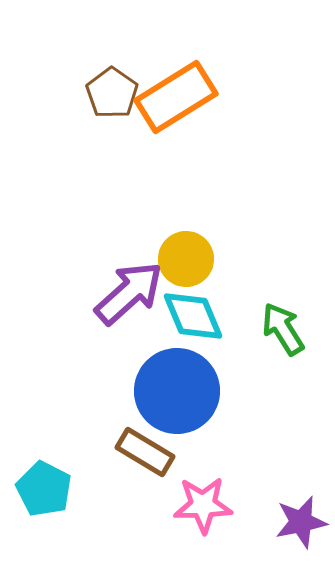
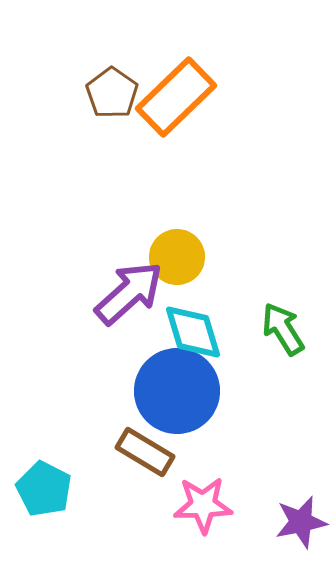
orange rectangle: rotated 12 degrees counterclockwise
yellow circle: moved 9 px left, 2 px up
cyan diamond: moved 16 px down; rotated 6 degrees clockwise
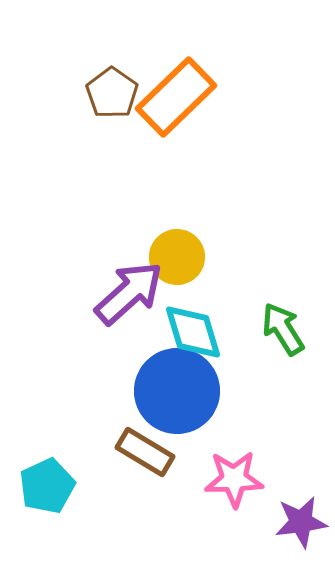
cyan pentagon: moved 3 px right, 3 px up; rotated 20 degrees clockwise
pink star: moved 31 px right, 26 px up
purple star: rotated 4 degrees clockwise
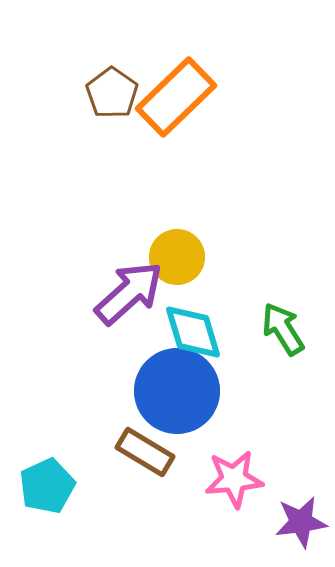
pink star: rotated 4 degrees counterclockwise
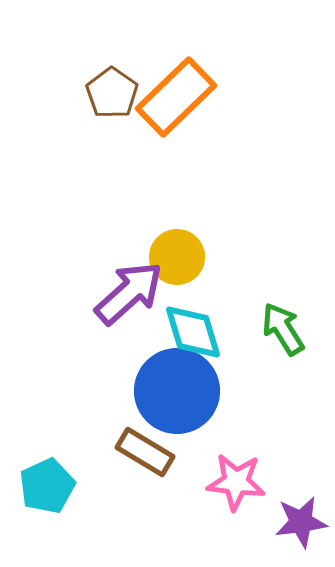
pink star: moved 2 px right, 3 px down; rotated 12 degrees clockwise
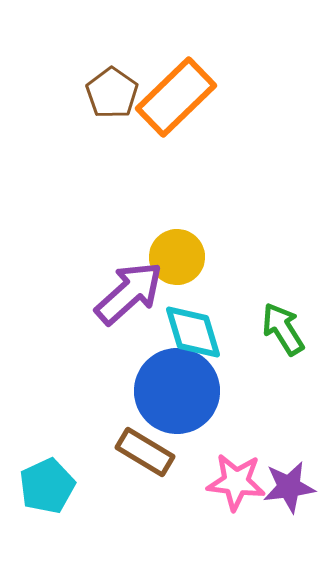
purple star: moved 12 px left, 35 px up
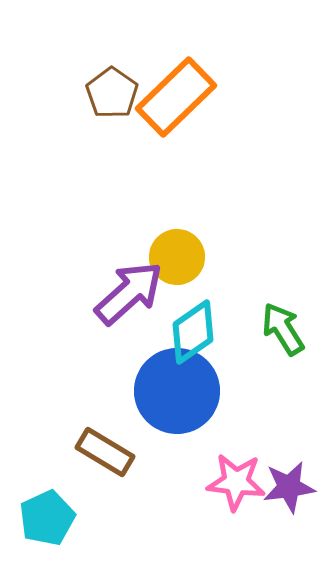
cyan diamond: rotated 72 degrees clockwise
brown rectangle: moved 40 px left
cyan pentagon: moved 32 px down
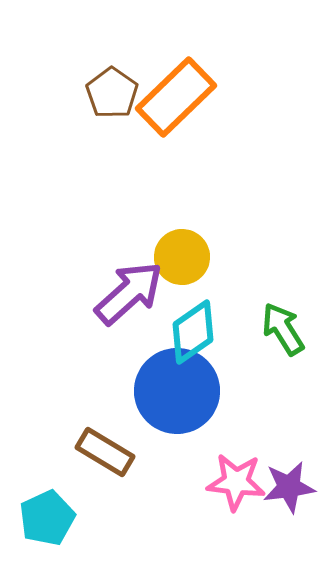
yellow circle: moved 5 px right
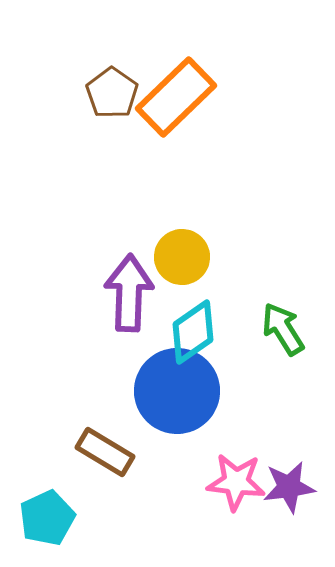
purple arrow: rotated 46 degrees counterclockwise
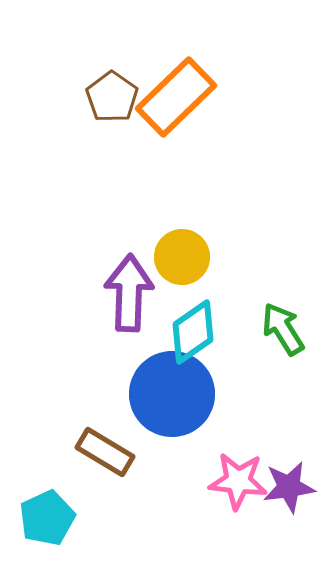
brown pentagon: moved 4 px down
blue circle: moved 5 px left, 3 px down
pink star: moved 2 px right, 1 px up
